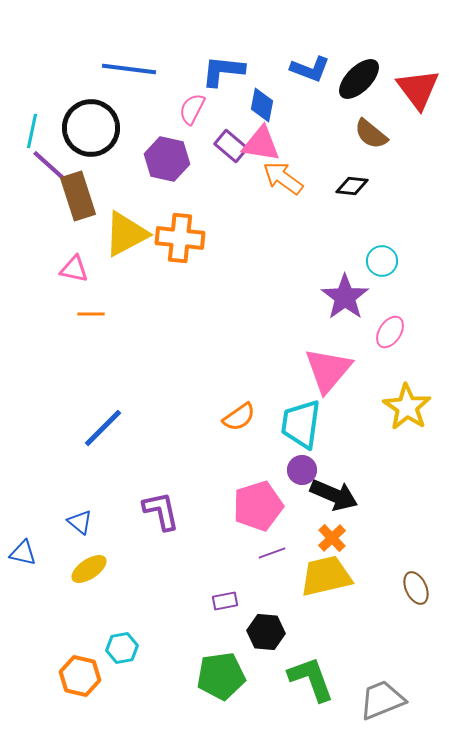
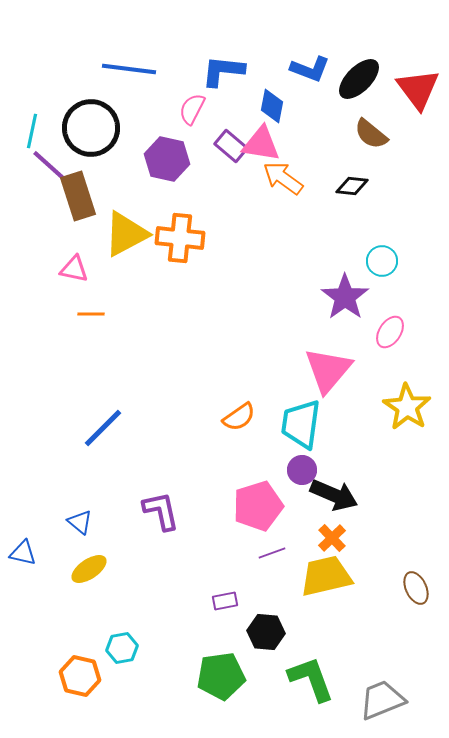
blue diamond at (262, 105): moved 10 px right, 1 px down
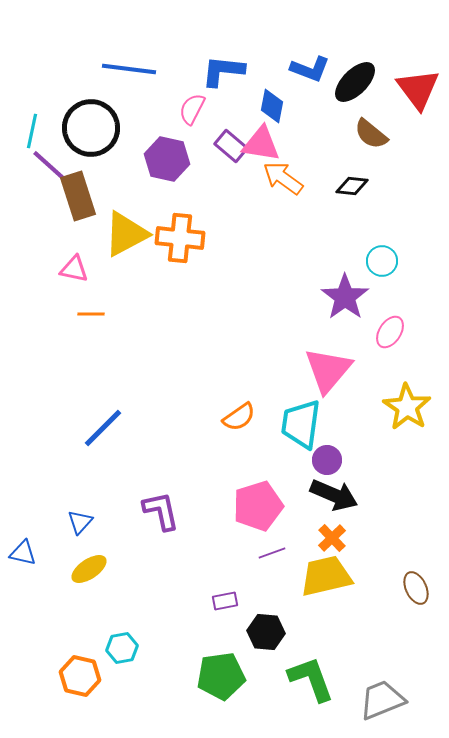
black ellipse at (359, 79): moved 4 px left, 3 px down
purple circle at (302, 470): moved 25 px right, 10 px up
blue triangle at (80, 522): rotated 32 degrees clockwise
